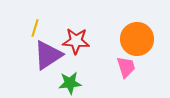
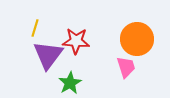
purple triangle: rotated 20 degrees counterclockwise
green star: rotated 25 degrees counterclockwise
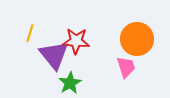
yellow line: moved 5 px left, 5 px down
purple triangle: moved 6 px right; rotated 16 degrees counterclockwise
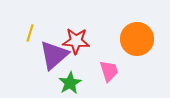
purple triangle: rotated 28 degrees clockwise
pink trapezoid: moved 17 px left, 4 px down
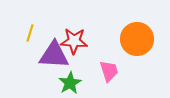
red star: moved 2 px left
purple triangle: rotated 44 degrees clockwise
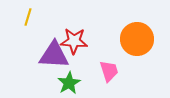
yellow line: moved 2 px left, 16 px up
green star: moved 1 px left
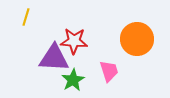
yellow line: moved 2 px left
purple triangle: moved 3 px down
green star: moved 4 px right, 3 px up
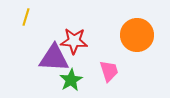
orange circle: moved 4 px up
green star: moved 2 px left
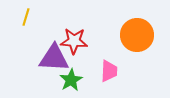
pink trapezoid: rotated 20 degrees clockwise
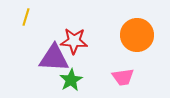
pink trapezoid: moved 14 px right, 6 px down; rotated 80 degrees clockwise
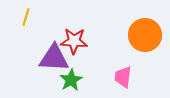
orange circle: moved 8 px right
pink trapezoid: rotated 105 degrees clockwise
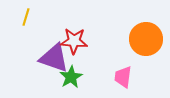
orange circle: moved 1 px right, 4 px down
purple triangle: rotated 16 degrees clockwise
green star: moved 3 px up
